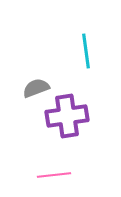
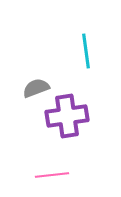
pink line: moved 2 px left
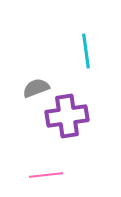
pink line: moved 6 px left
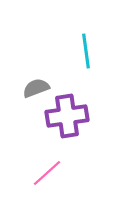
pink line: moved 1 px right, 2 px up; rotated 36 degrees counterclockwise
